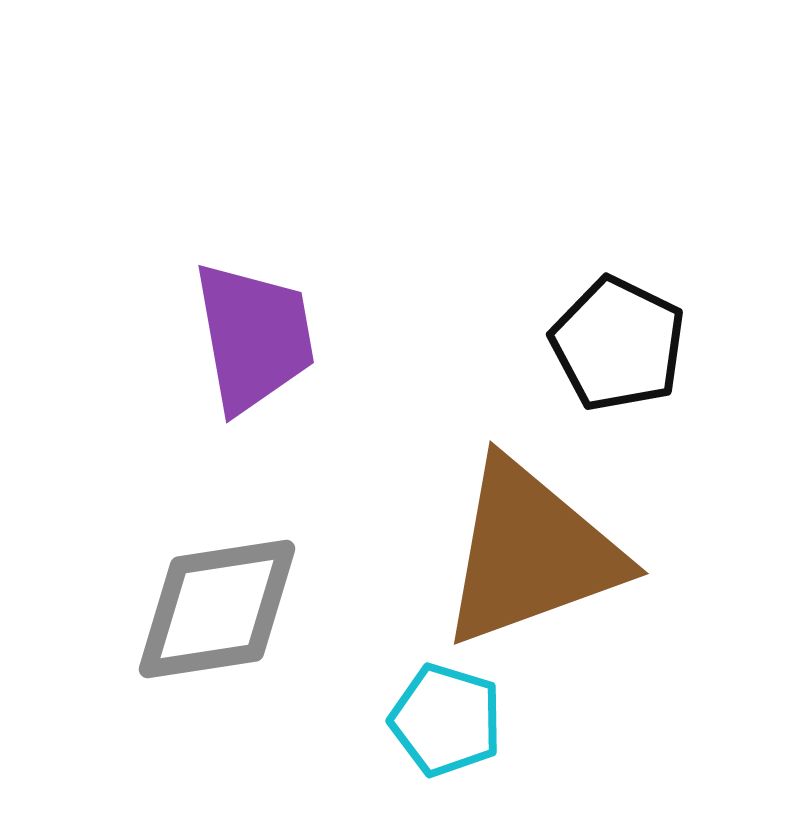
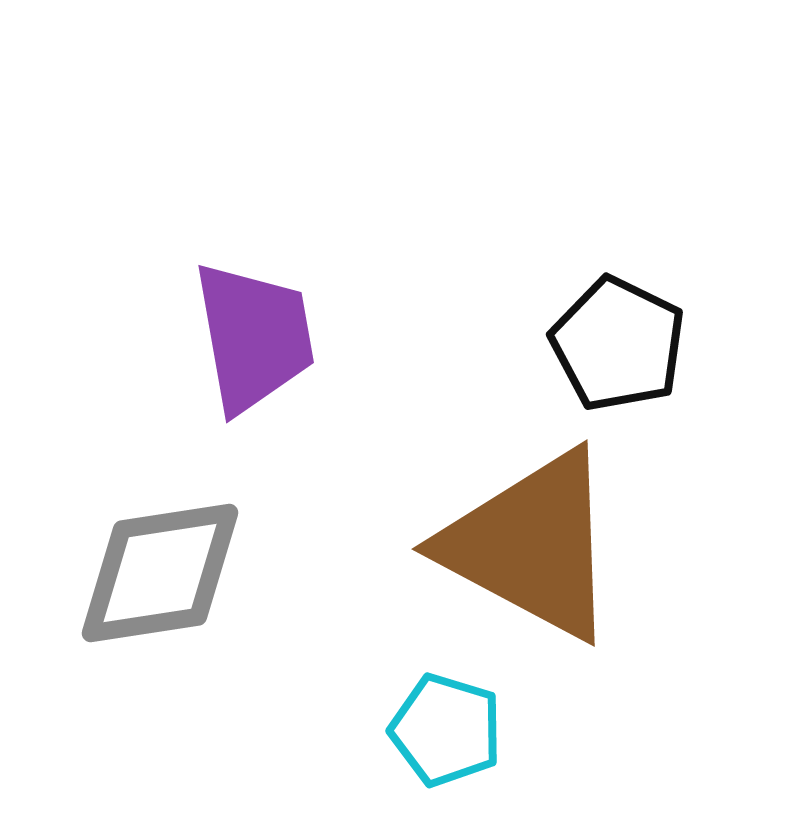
brown triangle: moved 8 px up; rotated 48 degrees clockwise
gray diamond: moved 57 px left, 36 px up
cyan pentagon: moved 10 px down
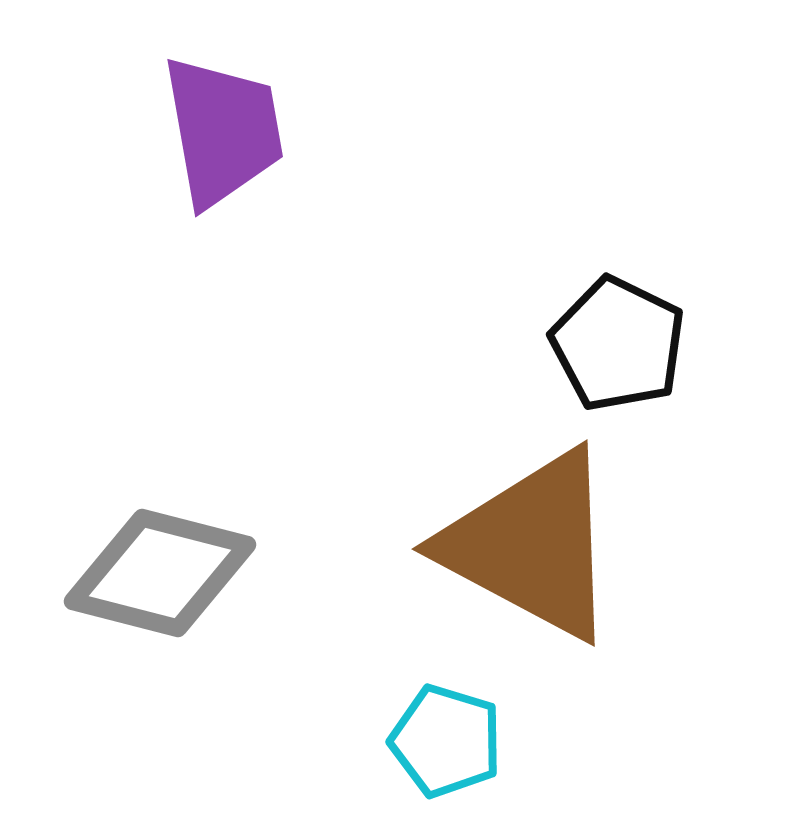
purple trapezoid: moved 31 px left, 206 px up
gray diamond: rotated 23 degrees clockwise
cyan pentagon: moved 11 px down
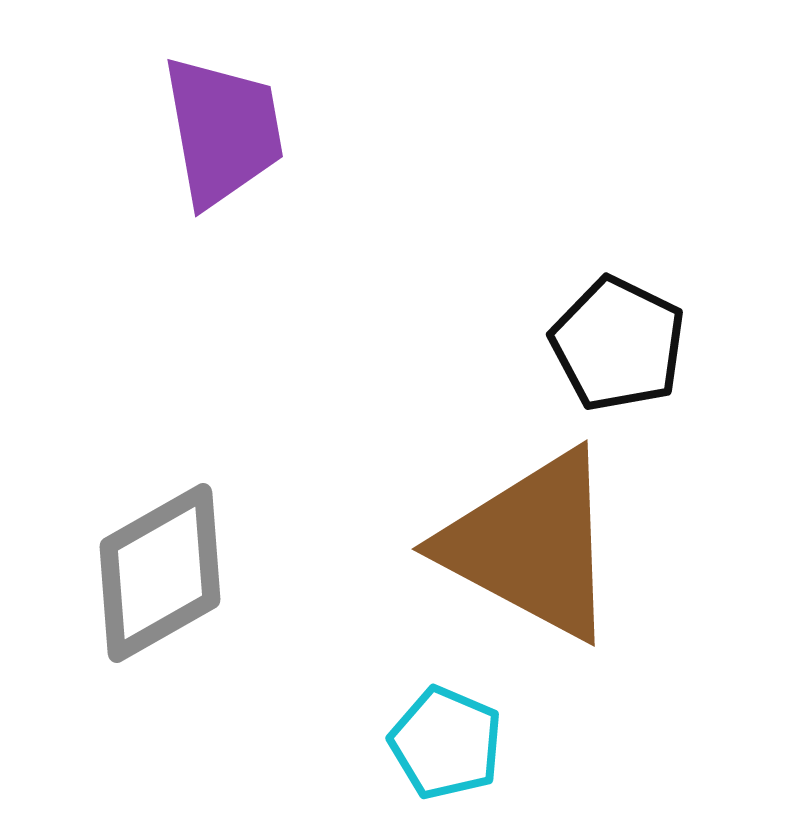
gray diamond: rotated 44 degrees counterclockwise
cyan pentagon: moved 2 px down; rotated 6 degrees clockwise
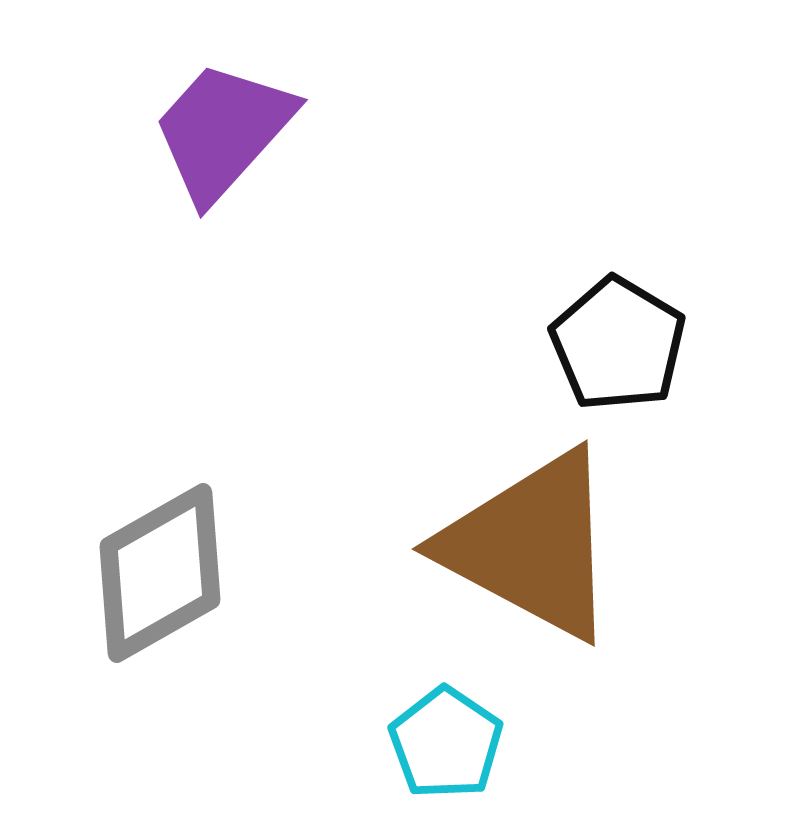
purple trapezoid: rotated 128 degrees counterclockwise
black pentagon: rotated 5 degrees clockwise
cyan pentagon: rotated 11 degrees clockwise
